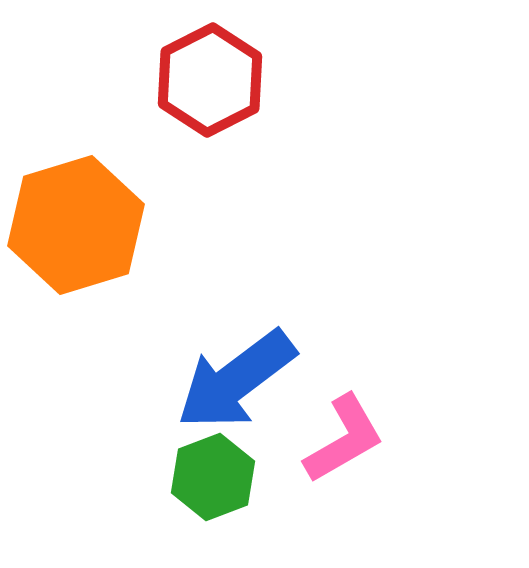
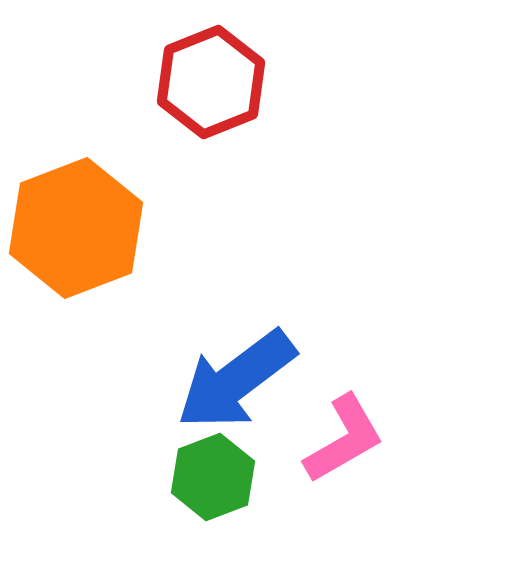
red hexagon: moved 1 px right, 2 px down; rotated 5 degrees clockwise
orange hexagon: moved 3 px down; rotated 4 degrees counterclockwise
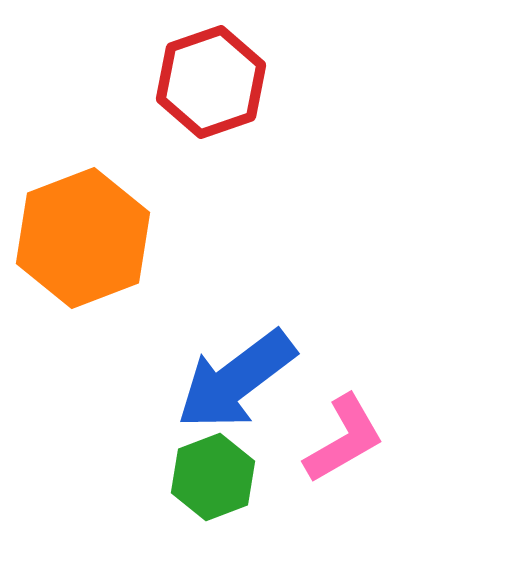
red hexagon: rotated 3 degrees clockwise
orange hexagon: moved 7 px right, 10 px down
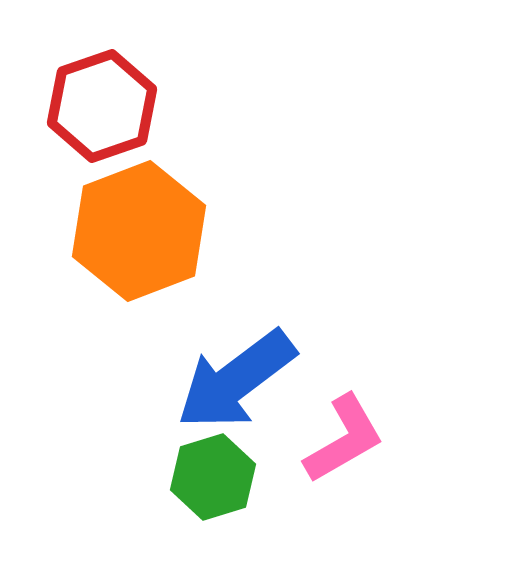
red hexagon: moved 109 px left, 24 px down
orange hexagon: moved 56 px right, 7 px up
green hexagon: rotated 4 degrees clockwise
